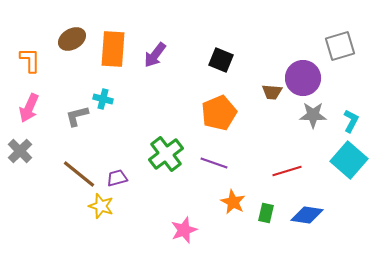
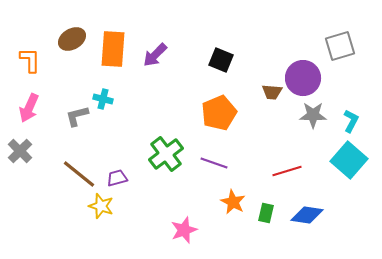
purple arrow: rotated 8 degrees clockwise
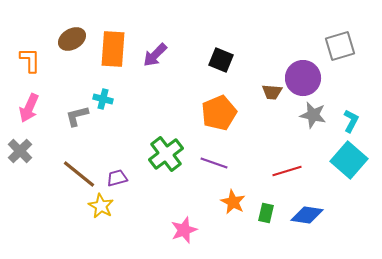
gray star: rotated 12 degrees clockwise
yellow star: rotated 10 degrees clockwise
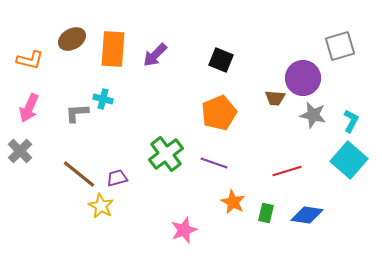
orange L-shape: rotated 104 degrees clockwise
brown trapezoid: moved 3 px right, 6 px down
gray L-shape: moved 3 px up; rotated 10 degrees clockwise
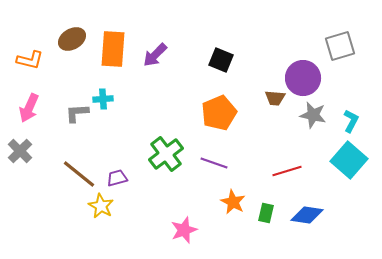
cyan cross: rotated 18 degrees counterclockwise
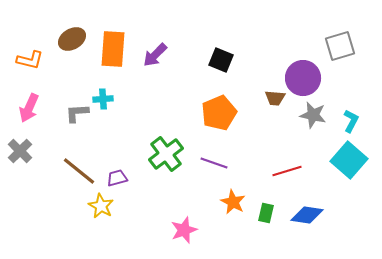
brown line: moved 3 px up
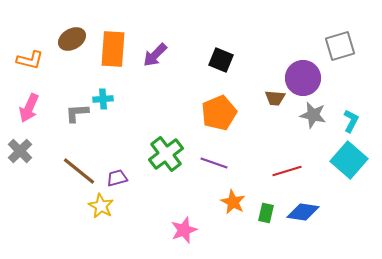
blue diamond: moved 4 px left, 3 px up
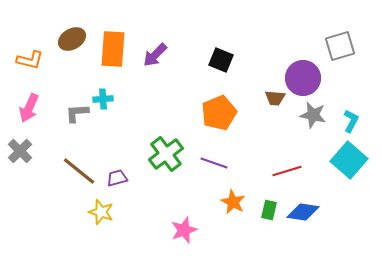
yellow star: moved 6 px down; rotated 10 degrees counterclockwise
green rectangle: moved 3 px right, 3 px up
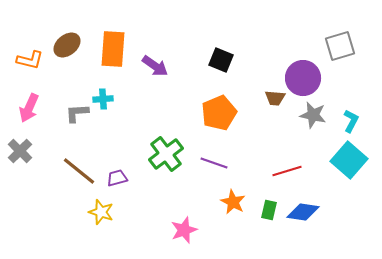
brown ellipse: moved 5 px left, 6 px down; rotated 8 degrees counterclockwise
purple arrow: moved 11 px down; rotated 100 degrees counterclockwise
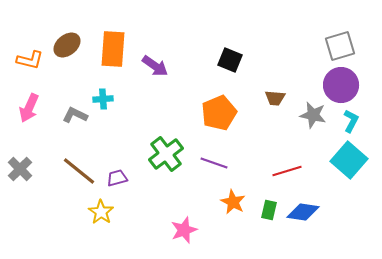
black square: moved 9 px right
purple circle: moved 38 px right, 7 px down
gray L-shape: moved 2 px left, 2 px down; rotated 30 degrees clockwise
gray cross: moved 18 px down
yellow star: rotated 15 degrees clockwise
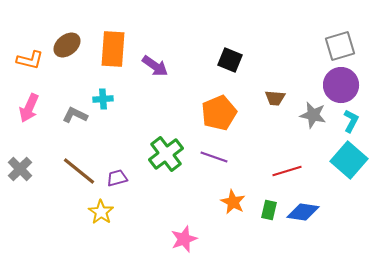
purple line: moved 6 px up
pink star: moved 9 px down
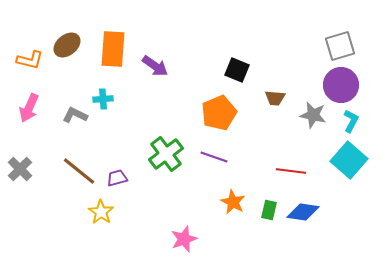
black square: moved 7 px right, 10 px down
red line: moved 4 px right; rotated 24 degrees clockwise
